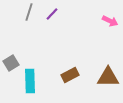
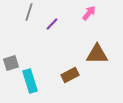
purple line: moved 10 px down
pink arrow: moved 21 px left, 8 px up; rotated 77 degrees counterclockwise
gray square: rotated 14 degrees clockwise
brown triangle: moved 11 px left, 23 px up
cyan rectangle: rotated 15 degrees counterclockwise
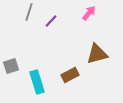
purple line: moved 1 px left, 3 px up
brown triangle: rotated 15 degrees counterclockwise
gray square: moved 3 px down
cyan rectangle: moved 7 px right, 1 px down
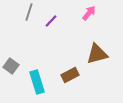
gray square: rotated 35 degrees counterclockwise
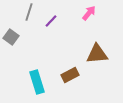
brown triangle: rotated 10 degrees clockwise
gray square: moved 29 px up
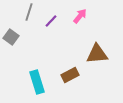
pink arrow: moved 9 px left, 3 px down
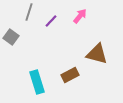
brown triangle: rotated 20 degrees clockwise
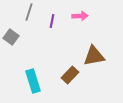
pink arrow: rotated 49 degrees clockwise
purple line: moved 1 px right; rotated 32 degrees counterclockwise
brown triangle: moved 3 px left, 2 px down; rotated 25 degrees counterclockwise
brown rectangle: rotated 18 degrees counterclockwise
cyan rectangle: moved 4 px left, 1 px up
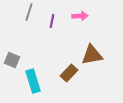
gray square: moved 1 px right, 23 px down; rotated 14 degrees counterclockwise
brown triangle: moved 2 px left, 1 px up
brown rectangle: moved 1 px left, 2 px up
